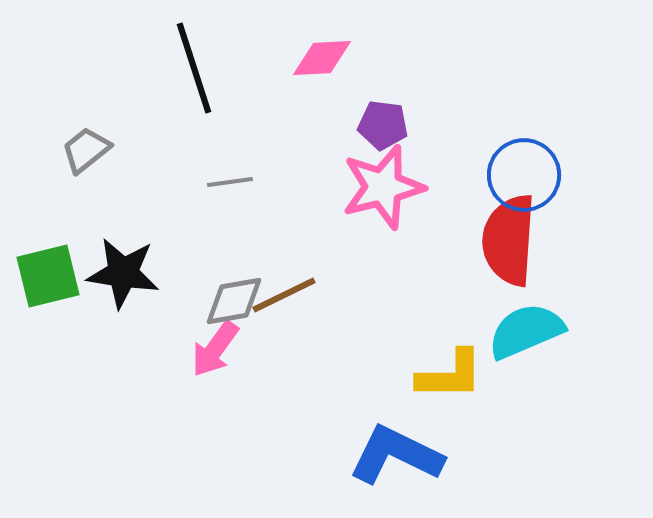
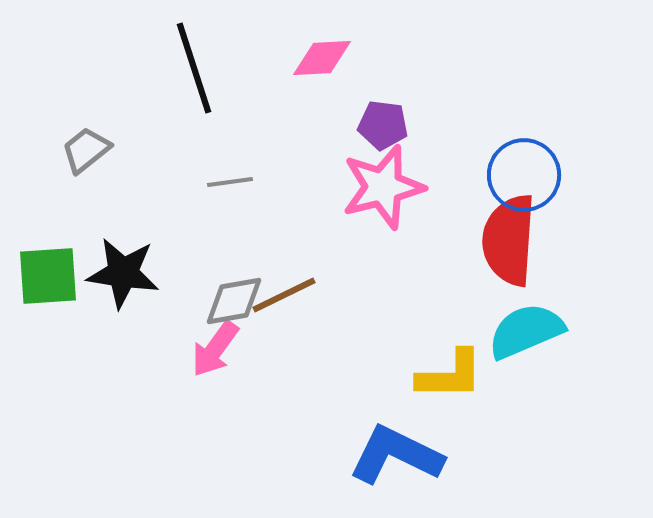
green square: rotated 10 degrees clockwise
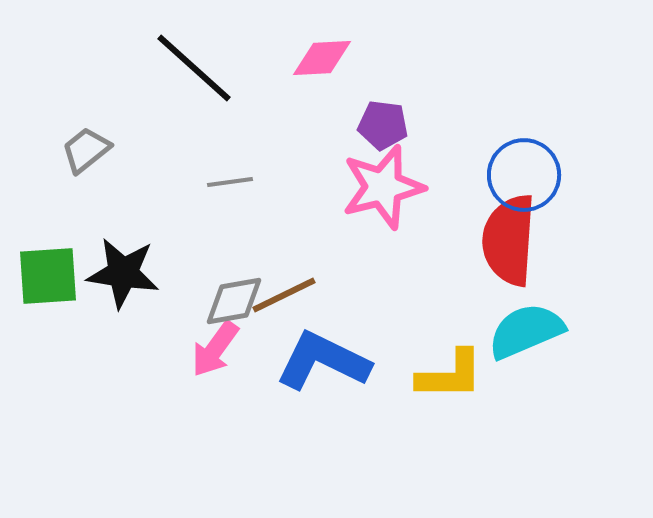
black line: rotated 30 degrees counterclockwise
blue L-shape: moved 73 px left, 94 px up
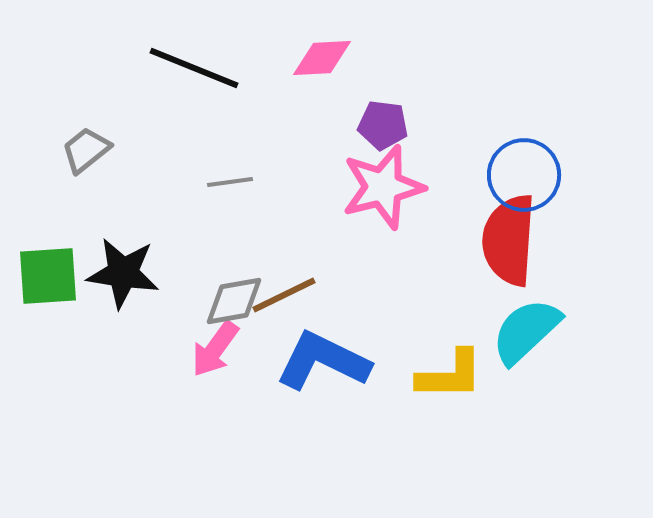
black line: rotated 20 degrees counterclockwise
cyan semicircle: rotated 20 degrees counterclockwise
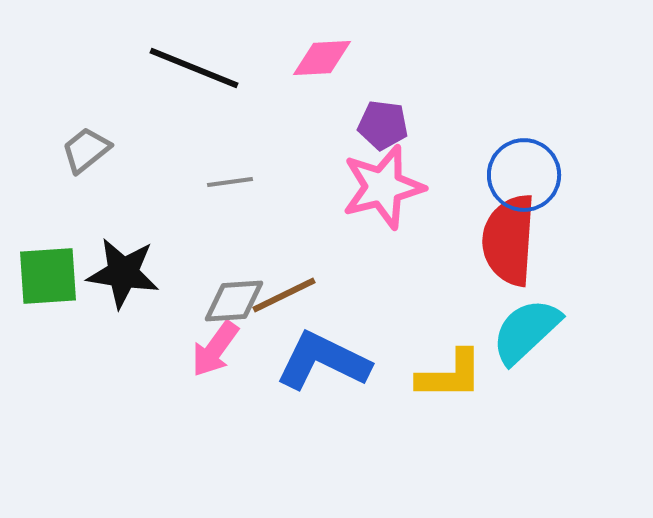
gray diamond: rotated 6 degrees clockwise
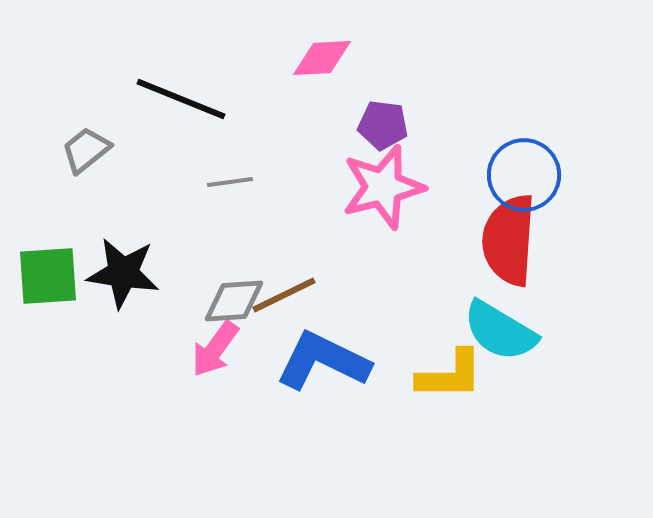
black line: moved 13 px left, 31 px down
cyan semicircle: moved 26 px left; rotated 106 degrees counterclockwise
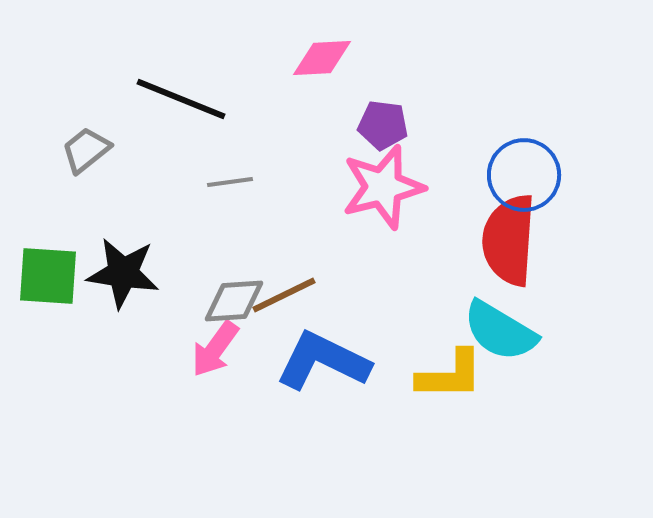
green square: rotated 8 degrees clockwise
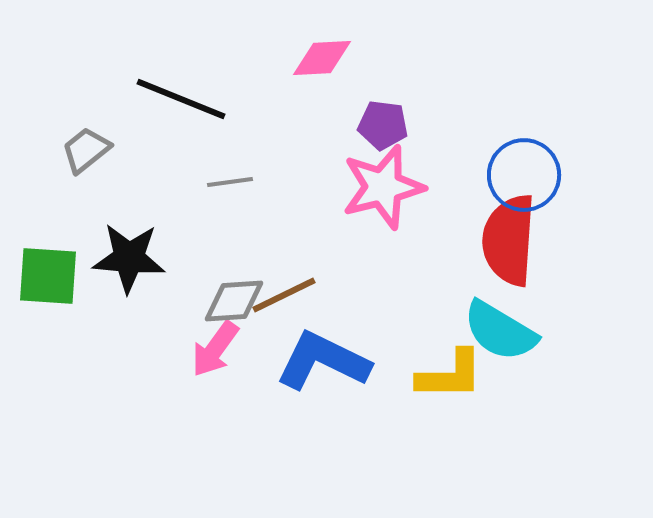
black star: moved 6 px right, 15 px up; rotated 4 degrees counterclockwise
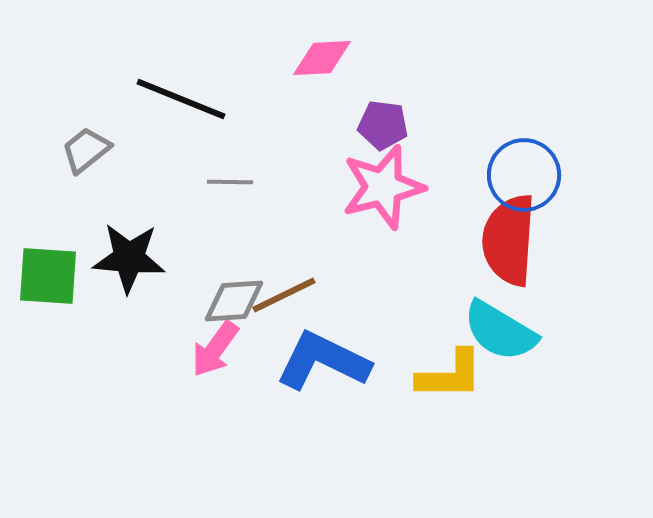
gray line: rotated 9 degrees clockwise
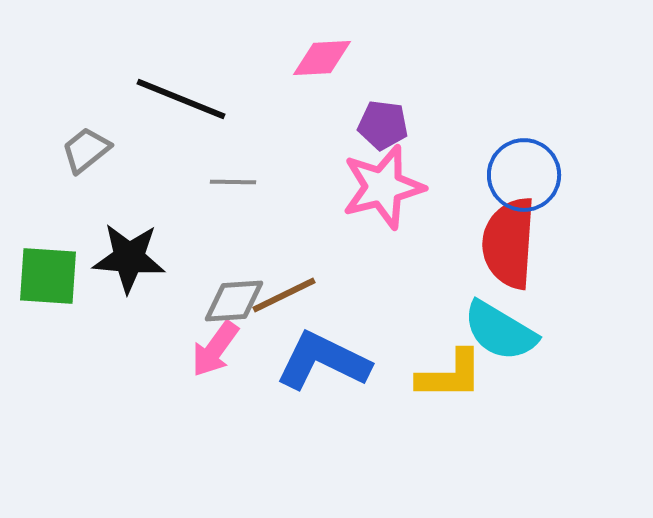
gray line: moved 3 px right
red semicircle: moved 3 px down
